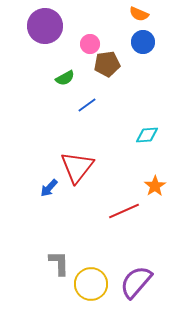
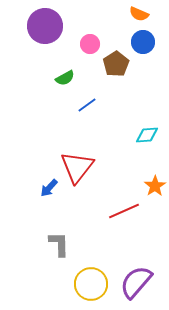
brown pentagon: moved 9 px right; rotated 25 degrees counterclockwise
gray L-shape: moved 19 px up
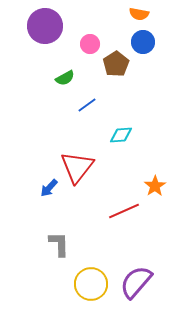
orange semicircle: rotated 12 degrees counterclockwise
cyan diamond: moved 26 px left
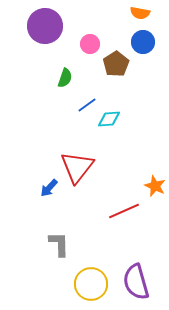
orange semicircle: moved 1 px right, 1 px up
green semicircle: rotated 42 degrees counterclockwise
cyan diamond: moved 12 px left, 16 px up
orange star: rotated 15 degrees counterclockwise
purple semicircle: rotated 57 degrees counterclockwise
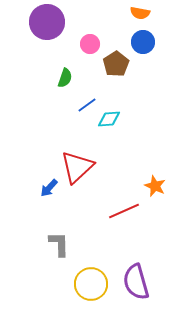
purple circle: moved 2 px right, 4 px up
red triangle: rotated 9 degrees clockwise
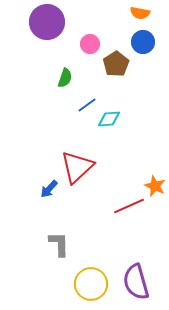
blue arrow: moved 1 px down
red line: moved 5 px right, 5 px up
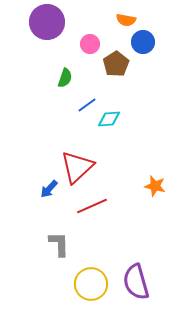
orange semicircle: moved 14 px left, 7 px down
orange star: rotated 10 degrees counterclockwise
red line: moved 37 px left
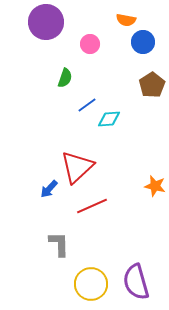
purple circle: moved 1 px left
brown pentagon: moved 36 px right, 21 px down
